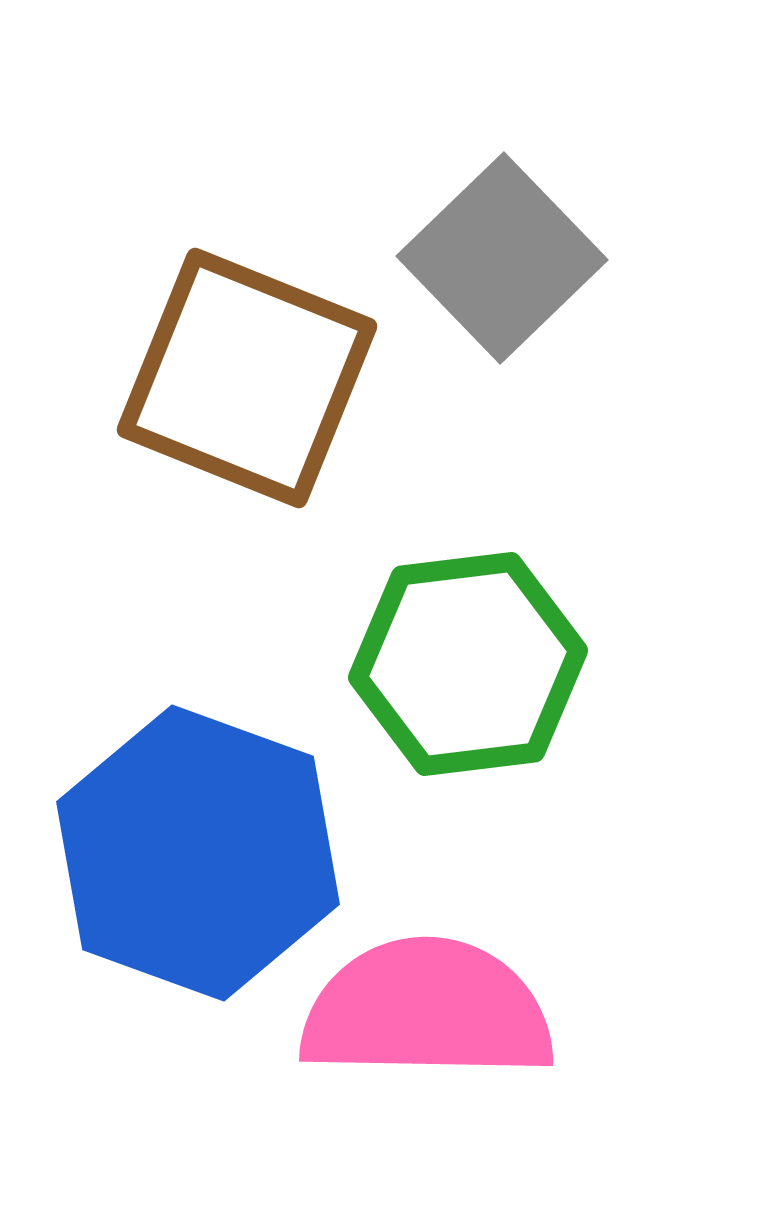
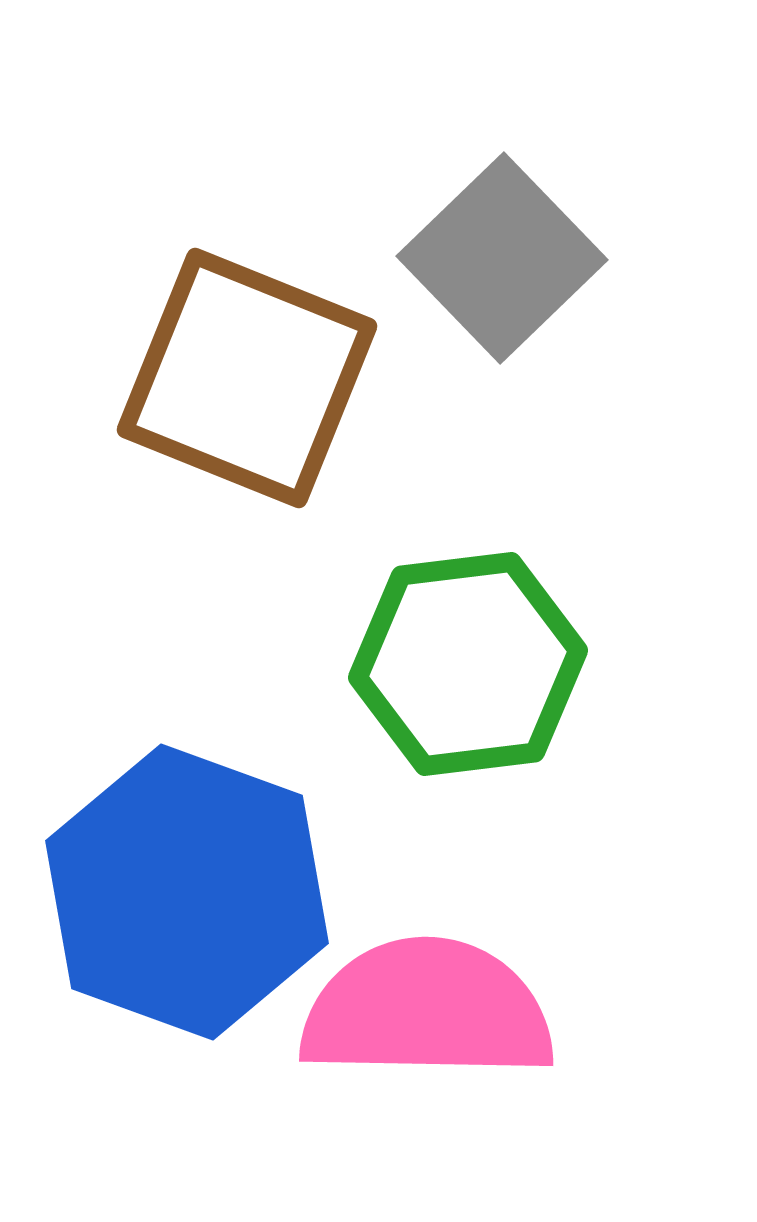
blue hexagon: moved 11 px left, 39 px down
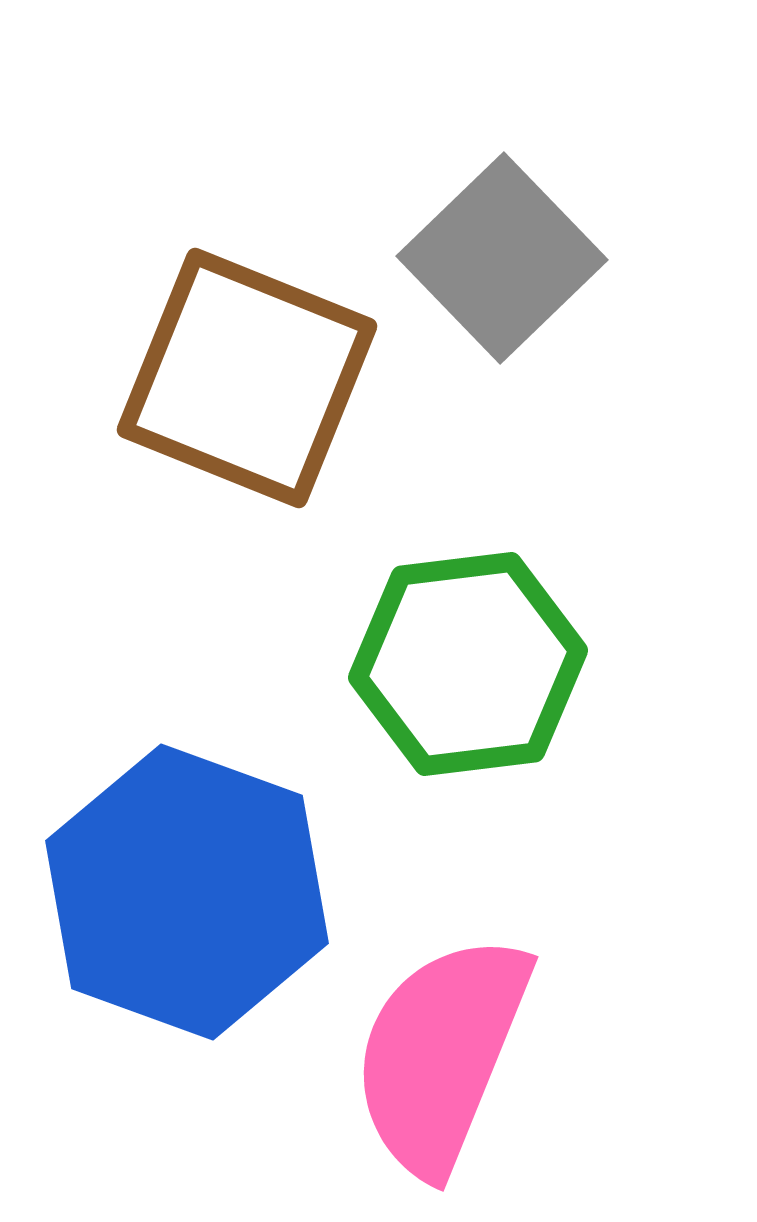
pink semicircle: moved 14 px right, 44 px down; rotated 69 degrees counterclockwise
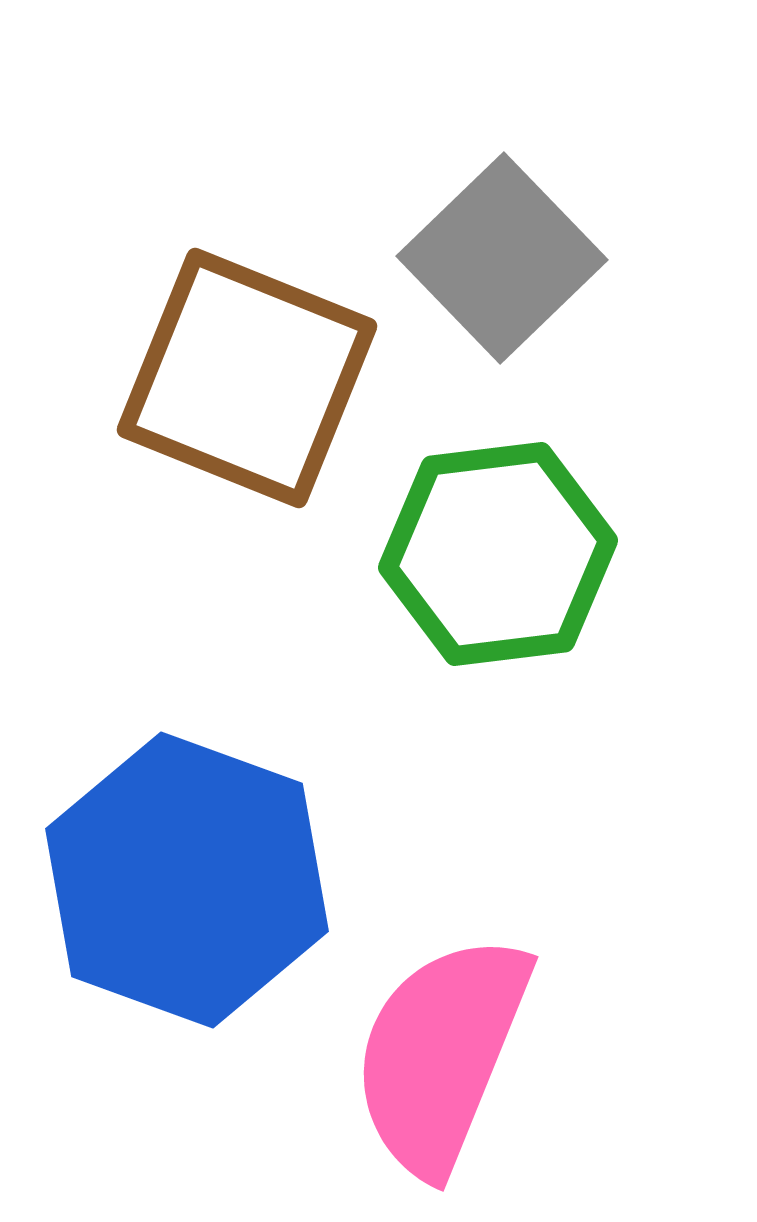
green hexagon: moved 30 px right, 110 px up
blue hexagon: moved 12 px up
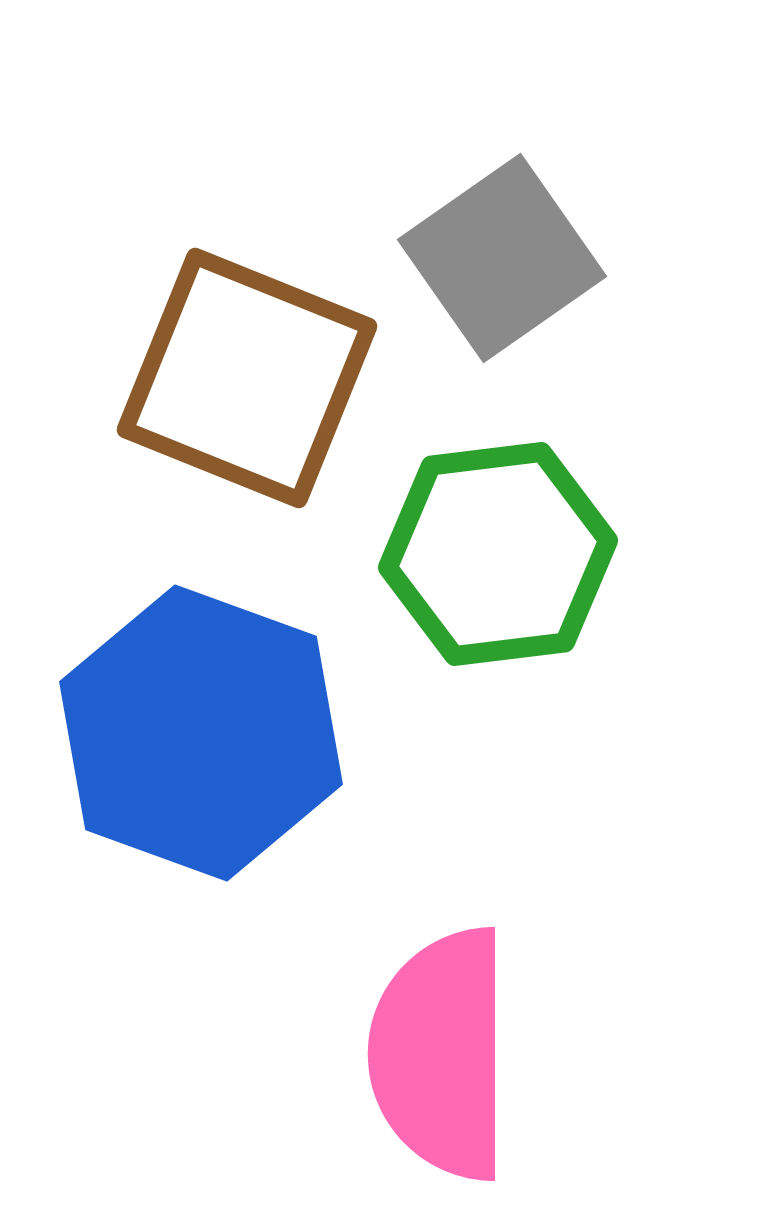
gray square: rotated 9 degrees clockwise
blue hexagon: moved 14 px right, 147 px up
pink semicircle: rotated 22 degrees counterclockwise
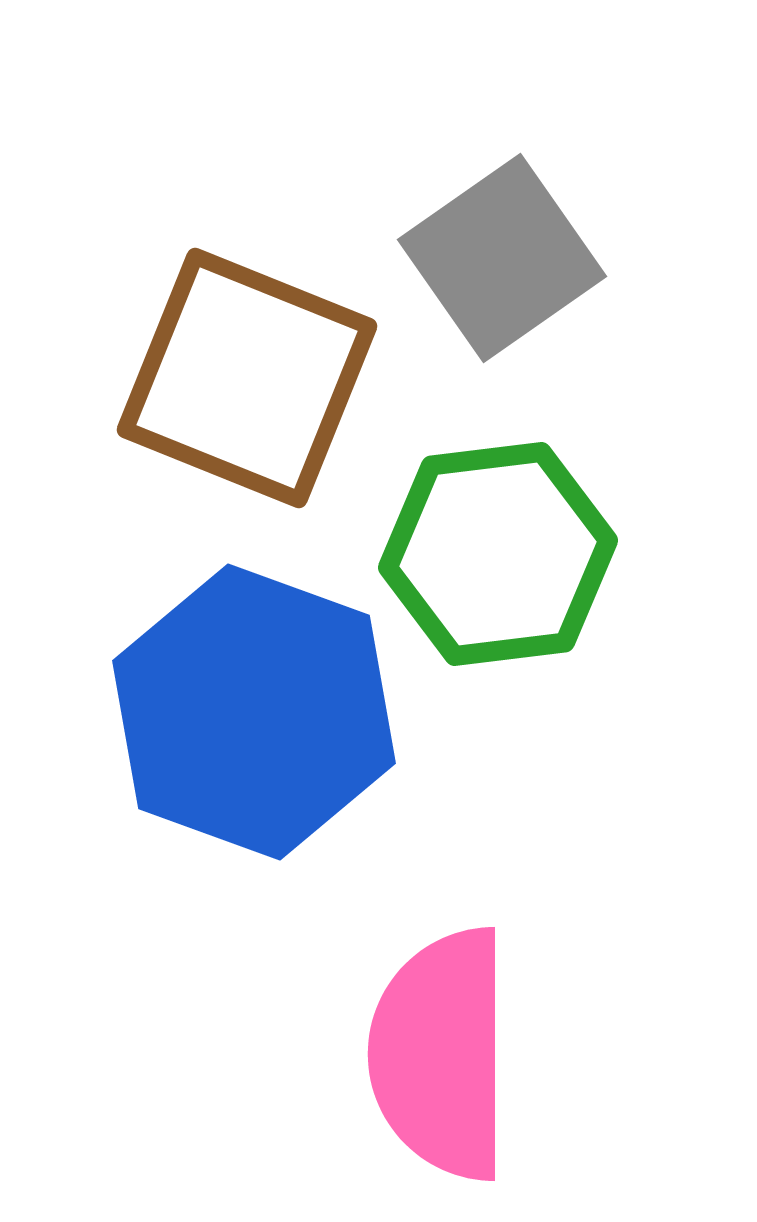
blue hexagon: moved 53 px right, 21 px up
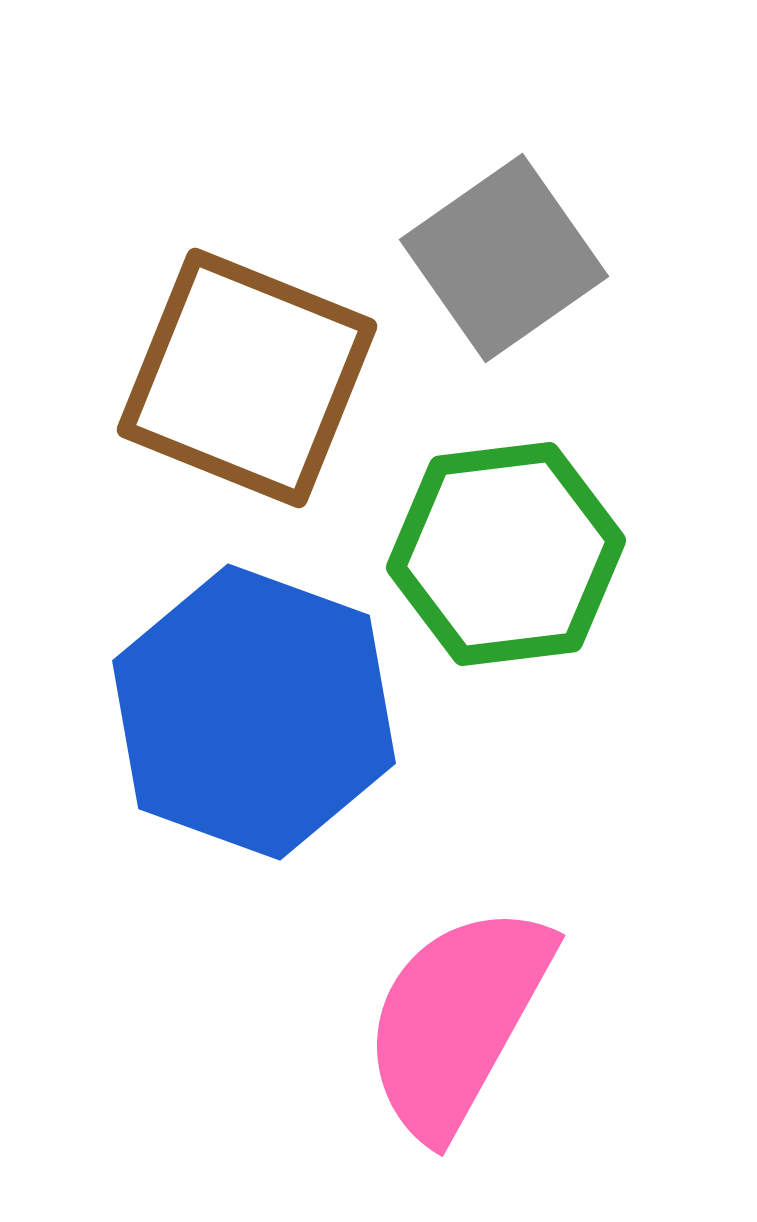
gray square: moved 2 px right
green hexagon: moved 8 px right
pink semicircle: moved 16 px right, 34 px up; rotated 29 degrees clockwise
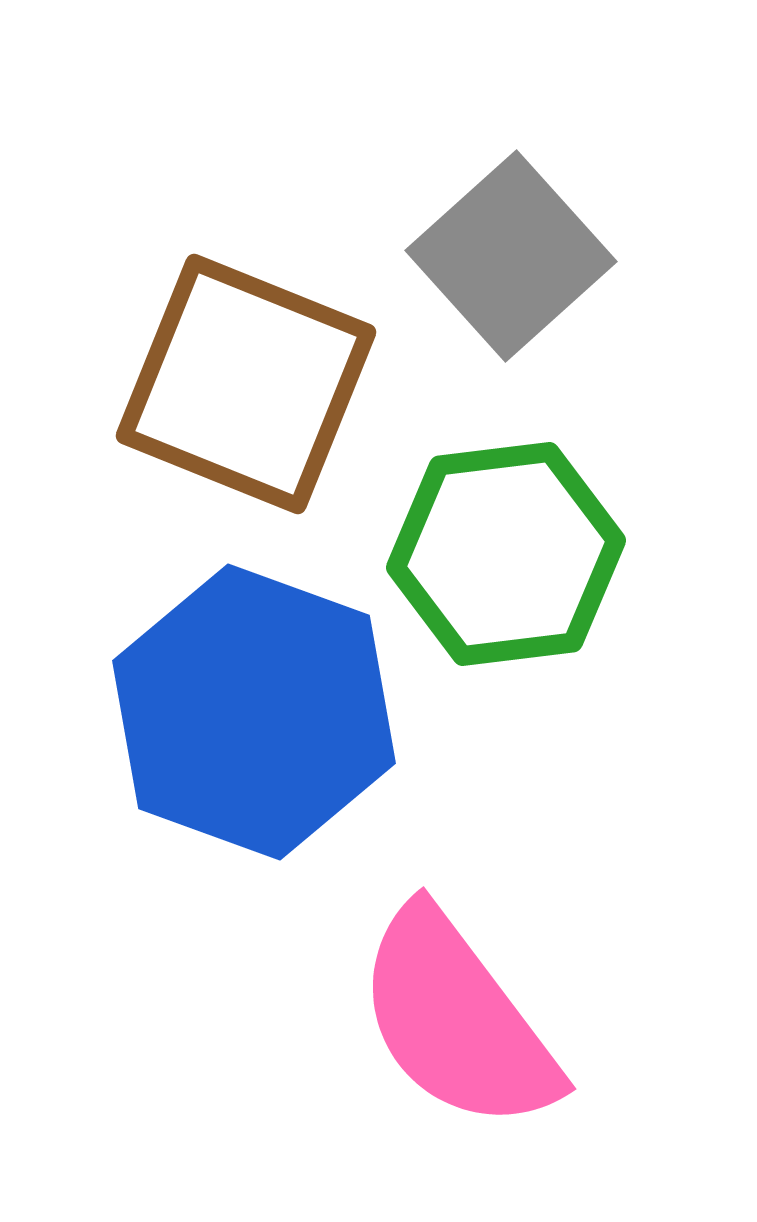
gray square: moved 7 px right, 2 px up; rotated 7 degrees counterclockwise
brown square: moved 1 px left, 6 px down
pink semicircle: rotated 66 degrees counterclockwise
